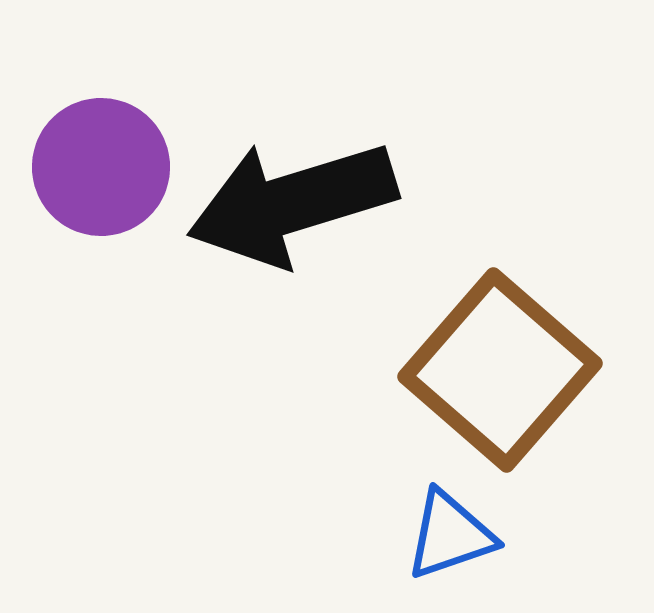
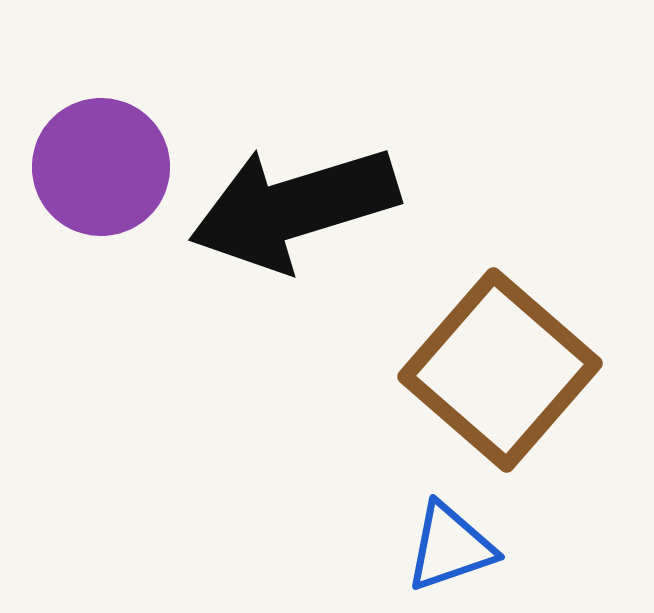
black arrow: moved 2 px right, 5 px down
blue triangle: moved 12 px down
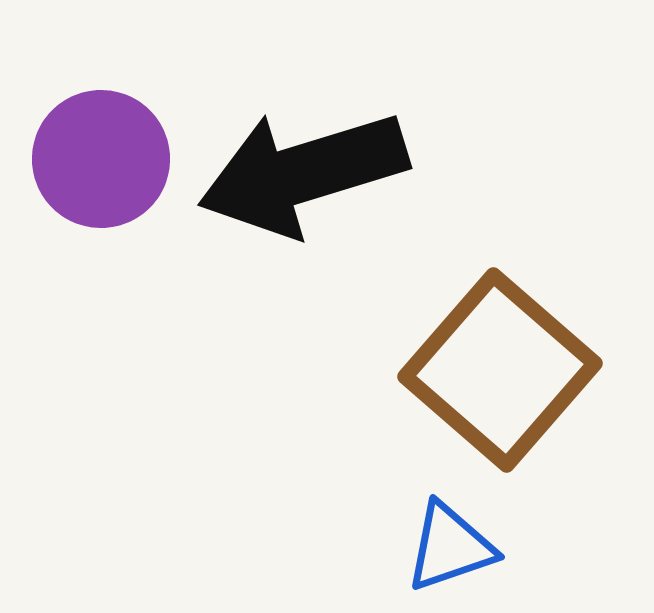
purple circle: moved 8 px up
black arrow: moved 9 px right, 35 px up
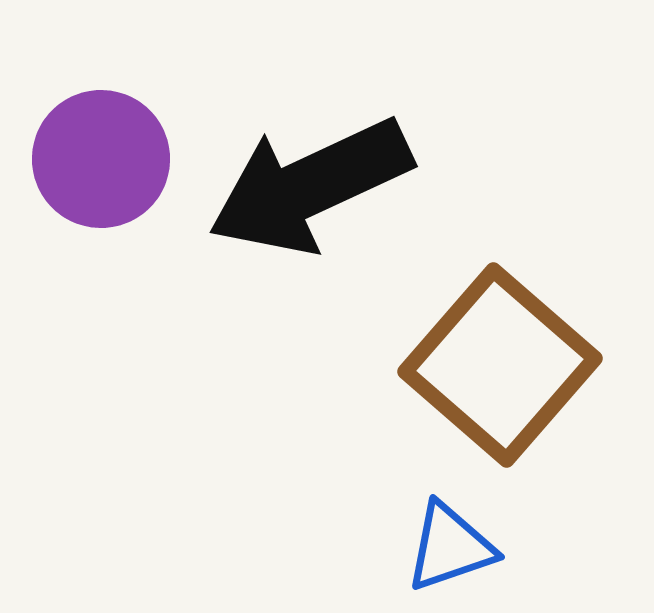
black arrow: moved 7 px right, 13 px down; rotated 8 degrees counterclockwise
brown square: moved 5 px up
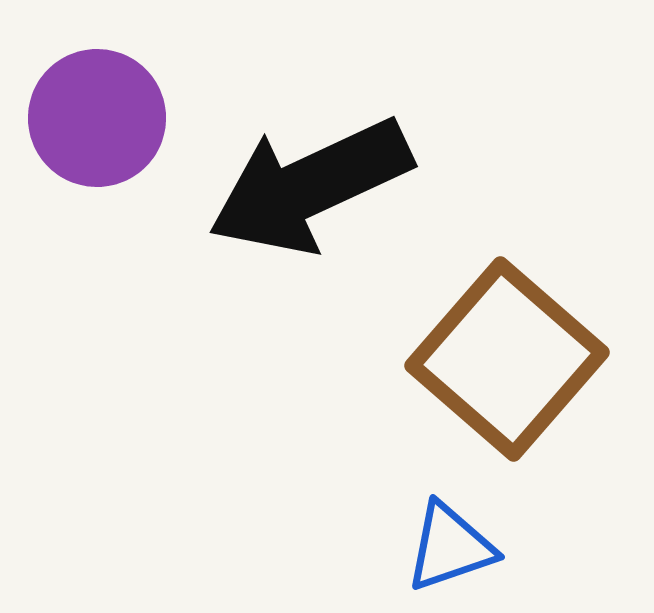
purple circle: moved 4 px left, 41 px up
brown square: moved 7 px right, 6 px up
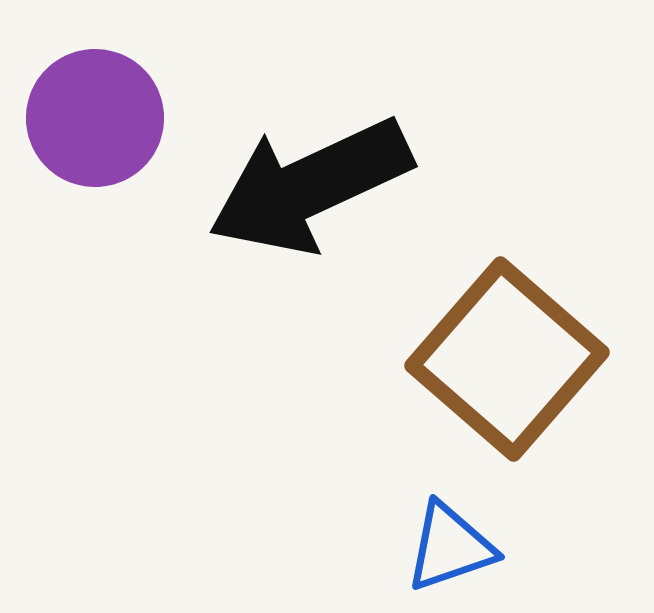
purple circle: moved 2 px left
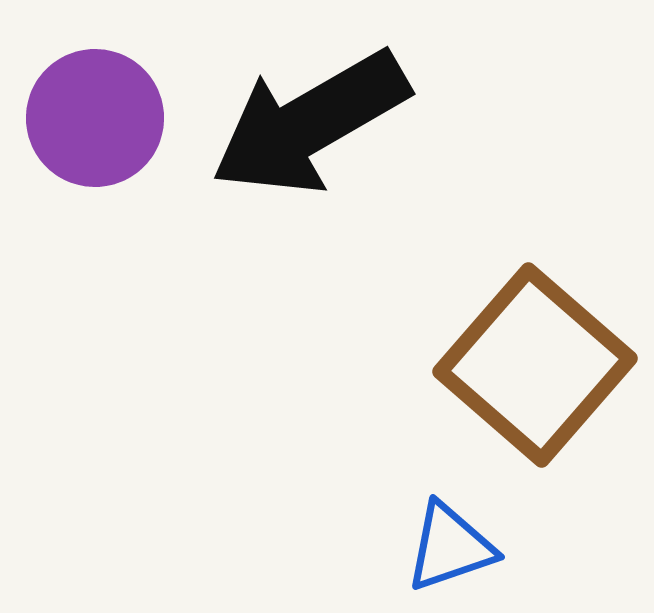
black arrow: moved 63 px up; rotated 5 degrees counterclockwise
brown square: moved 28 px right, 6 px down
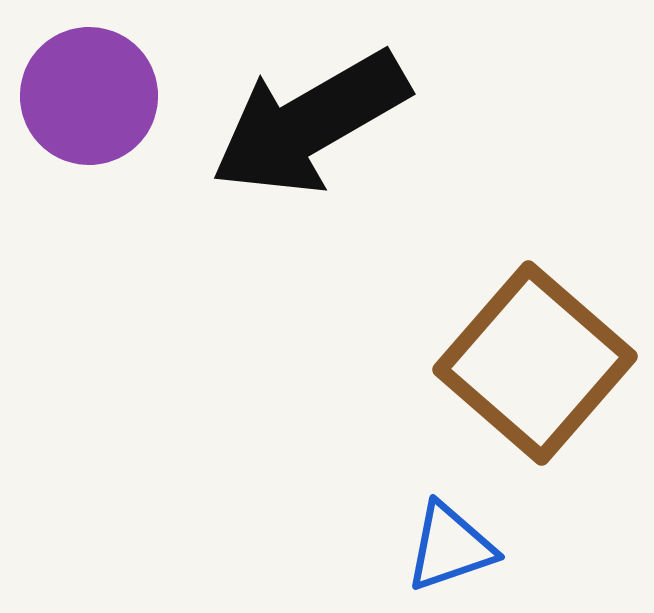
purple circle: moved 6 px left, 22 px up
brown square: moved 2 px up
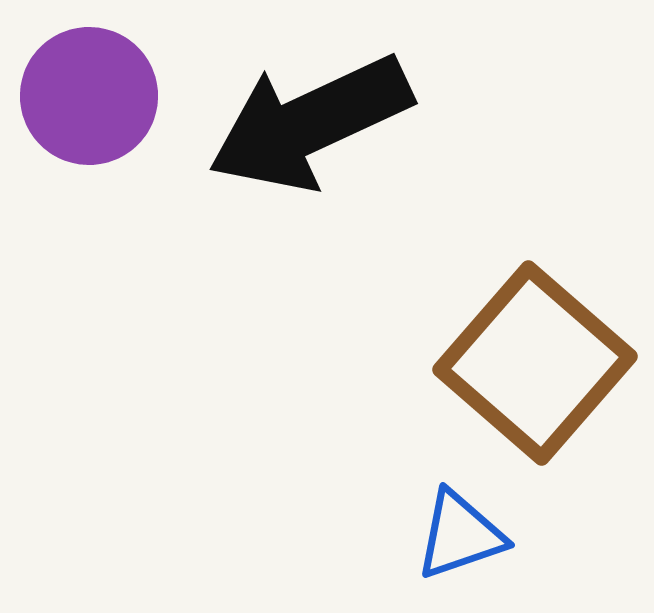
black arrow: rotated 5 degrees clockwise
blue triangle: moved 10 px right, 12 px up
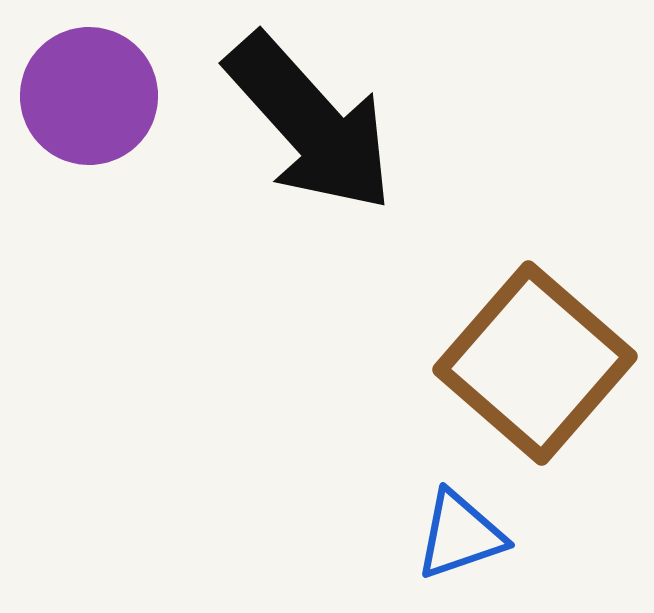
black arrow: rotated 107 degrees counterclockwise
